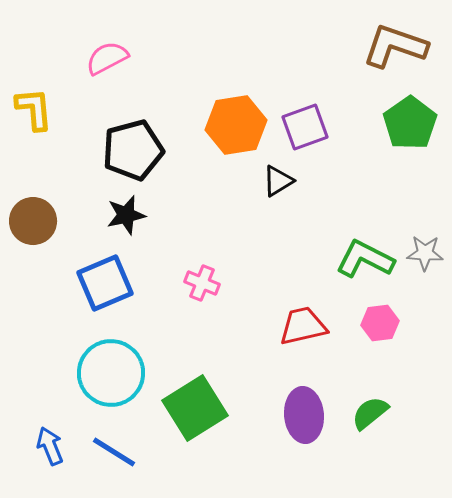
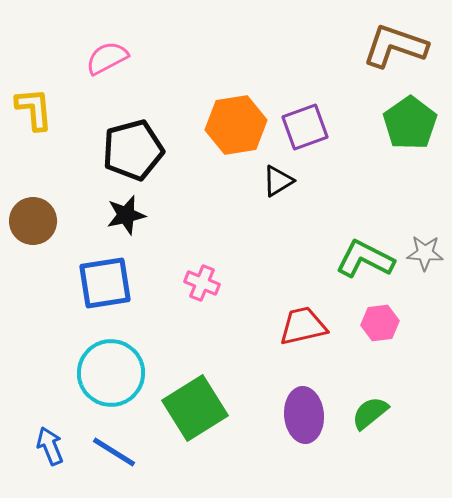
blue square: rotated 14 degrees clockwise
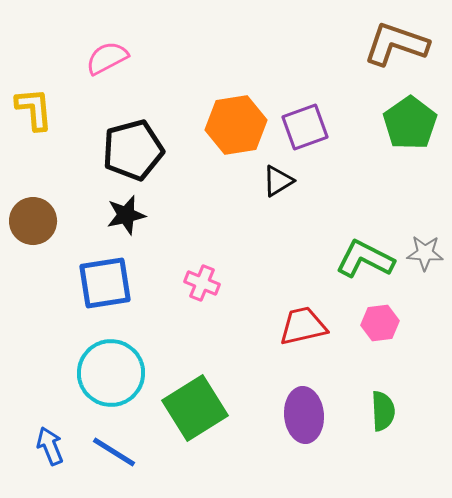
brown L-shape: moved 1 px right, 2 px up
green semicircle: moved 13 px right, 2 px up; rotated 126 degrees clockwise
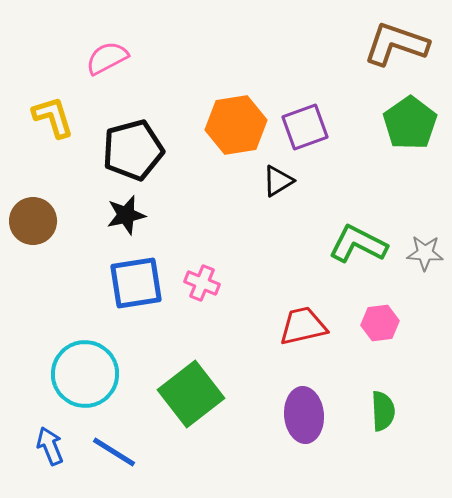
yellow L-shape: moved 19 px right, 8 px down; rotated 12 degrees counterclockwise
green L-shape: moved 7 px left, 15 px up
blue square: moved 31 px right
cyan circle: moved 26 px left, 1 px down
green square: moved 4 px left, 14 px up; rotated 6 degrees counterclockwise
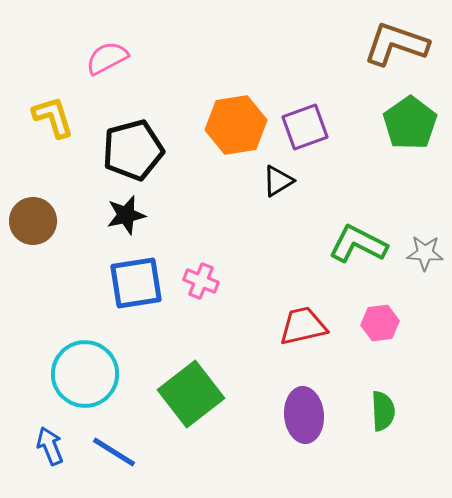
pink cross: moved 1 px left, 2 px up
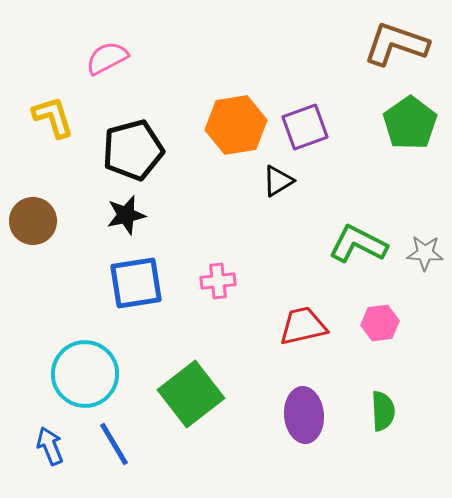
pink cross: moved 17 px right; rotated 28 degrees counterclockwise
blue line: moved 8 px up; rotated 27 degrees clockwise
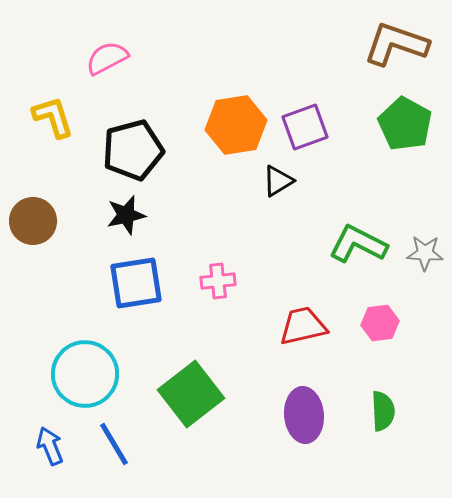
green pentagon: moved 5 px left, 1 px down; rotated 8 degrees counterclockwise
